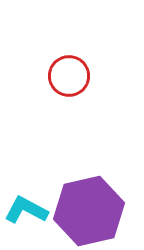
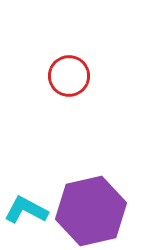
purple hexagon: moved 2 px right
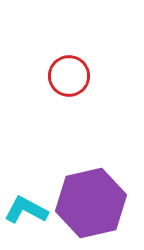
purple hexagon: moved 8 px up
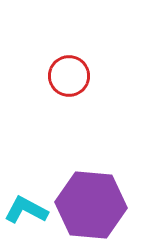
purple hexagon: moved 2 px down; rotated 18 degrees clockwise
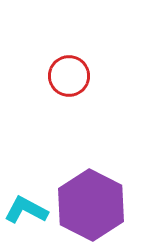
purple hexagon: rotated 22 degrees clockwise
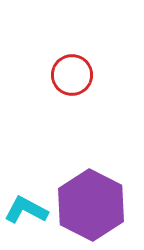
red circle: moved 3 px right, 1 px up
